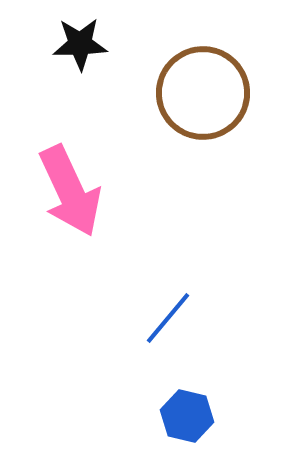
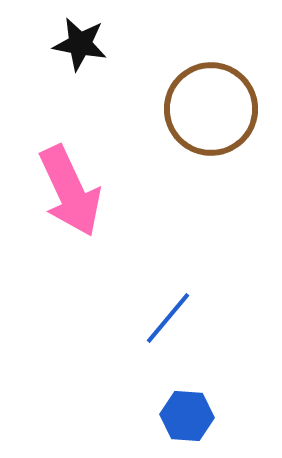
black star: rotated 12 degrees clockwise
brown circle: moved 8 px right, 16 px down
blue hexagon: rotated 9 degrees counterclockwise
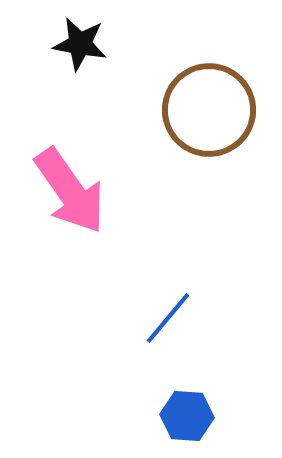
brown circle: moved 2 px left, 1 px down
pink arrow: rotated 10 degrees counterclockwise
